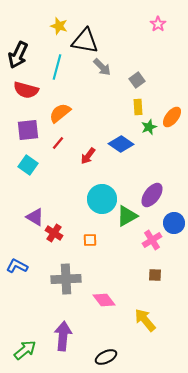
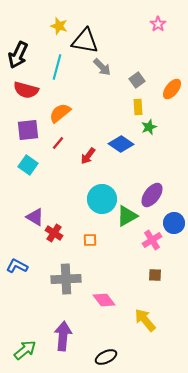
orange ellipse: moved 28 px up
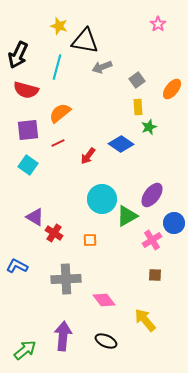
gray arrow: rotated 114 degrees clockwise
red line: rotated 24 degrees clockwise
black ellipse: moved 16 px up; rotated 50 degrees clockwise
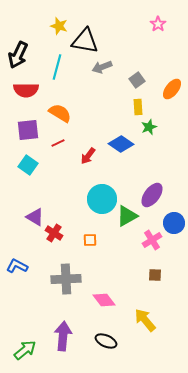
red semicircle: rotated 15 degrees counterclockwise
orange semicircle: rotated 70 degrees clockwise
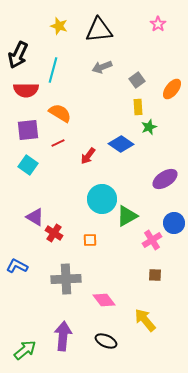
black triangle: moved 14 px right, 11 px up; rotated 16 degrees counterclockwise
cyan line: moved 4 px left, 3 px down
purple ellipse: moved 13 px right, 16 px up; rotated 20 degrees clockwise
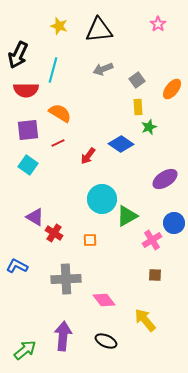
gray arrow: moved 1 px right, 2 px down
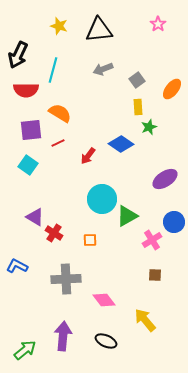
purple square: moved 3 px right
blue circle: moved 1 px up
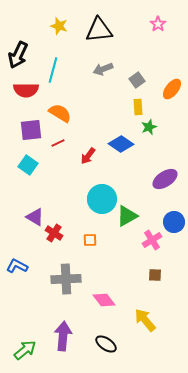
black ellipse: moved 3 px down; rotated 10 degrees clockwise
